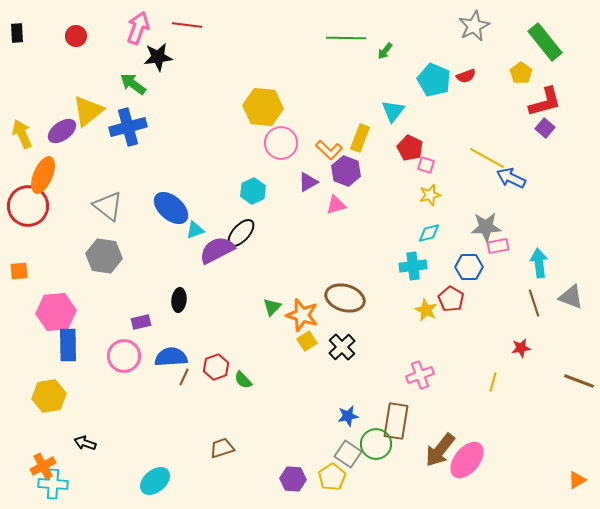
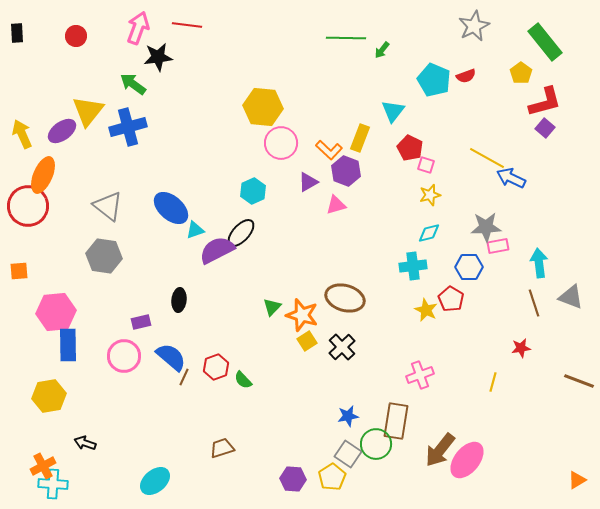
green arrow at (385, 51): moved 3 px left, 1 px up
yellow triangle at (88, 111): rotated 12 degrees counterclockwise
blue semicircle at (171, 357): rotated 44 degrees clockwise
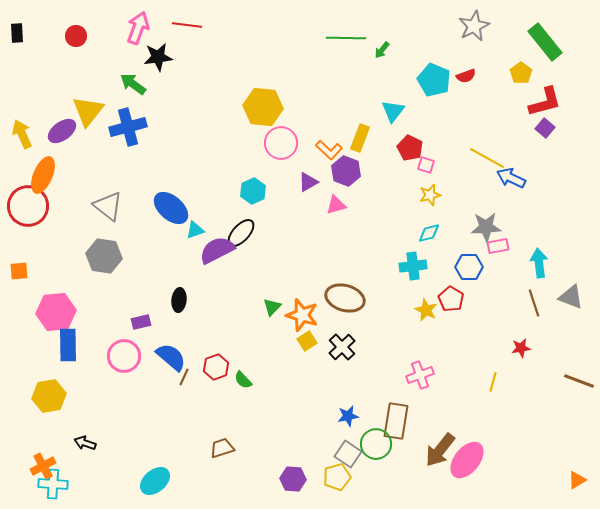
yellow pentagon at (332, 477): moved 5 px right; rotated 16 degrees clockwise
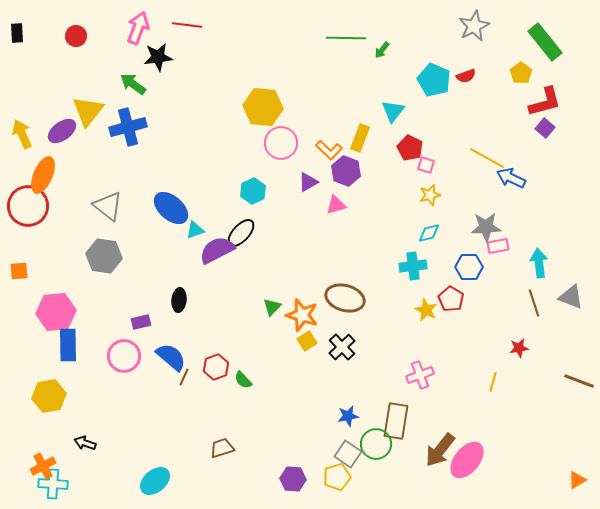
red star at (521, 348): moved 2 px left
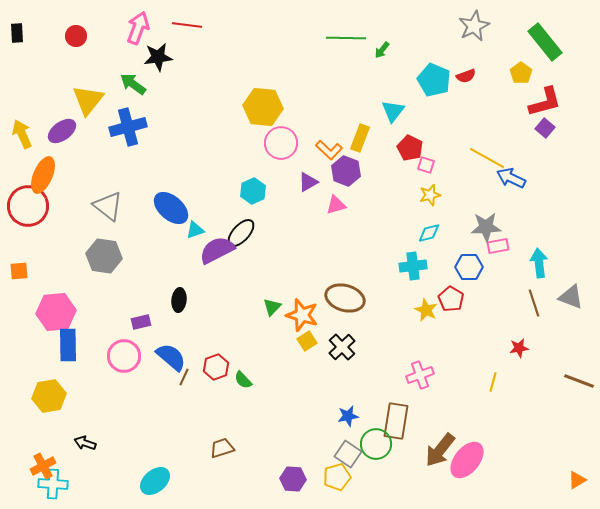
yellow triangle at (88, 111): moved 11 px up
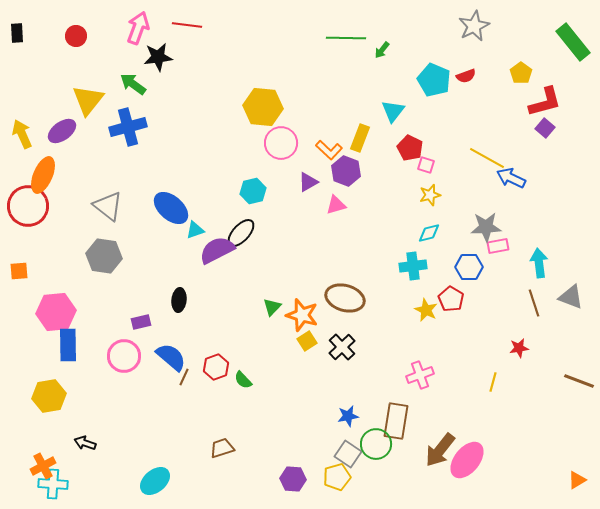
green rectangle at (545, 42): moved 28 px right
cyan hexagon at (253, 191): rotated 10 degrees clockwise
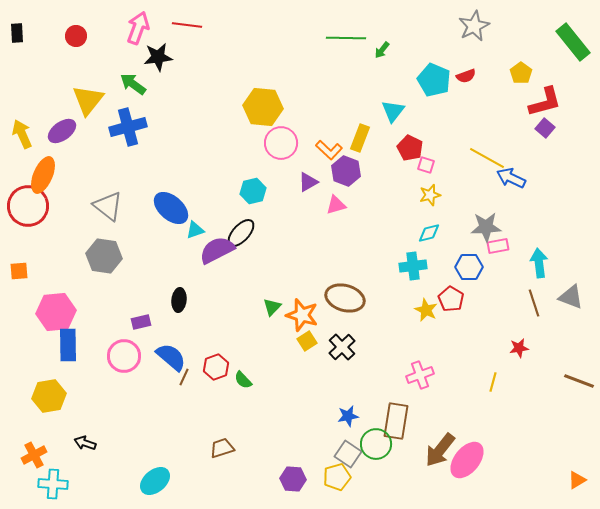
orange cross at (43, 466): moved 9 px left, 11 px up
